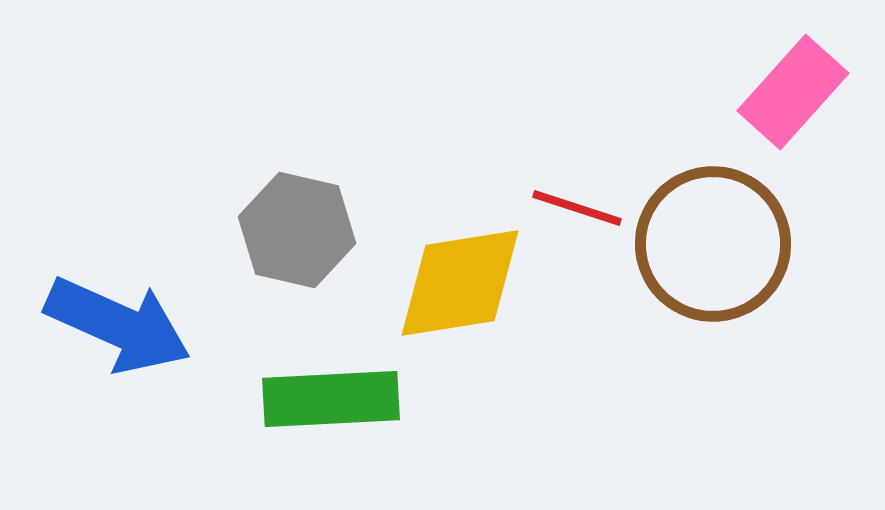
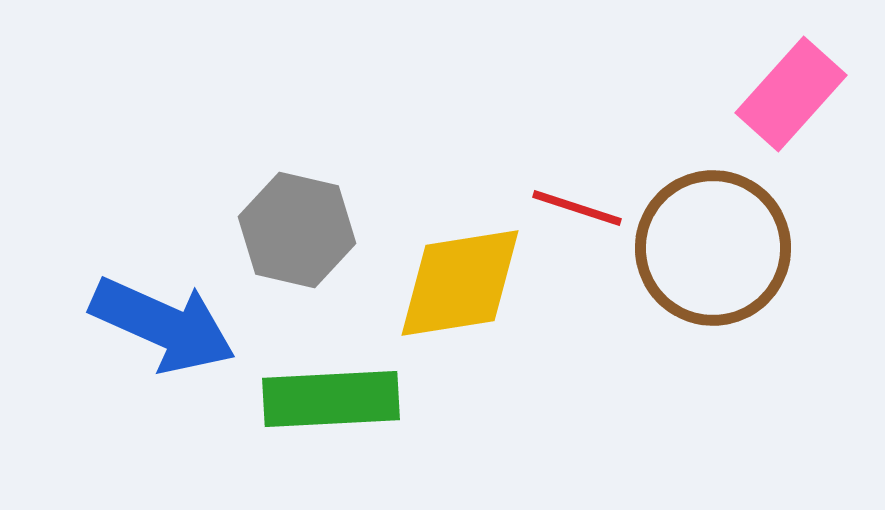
pink rectangle: moved 2 px left, 2 px down
brown circle: moved 4 px down
blue arrow: moved 45 px right
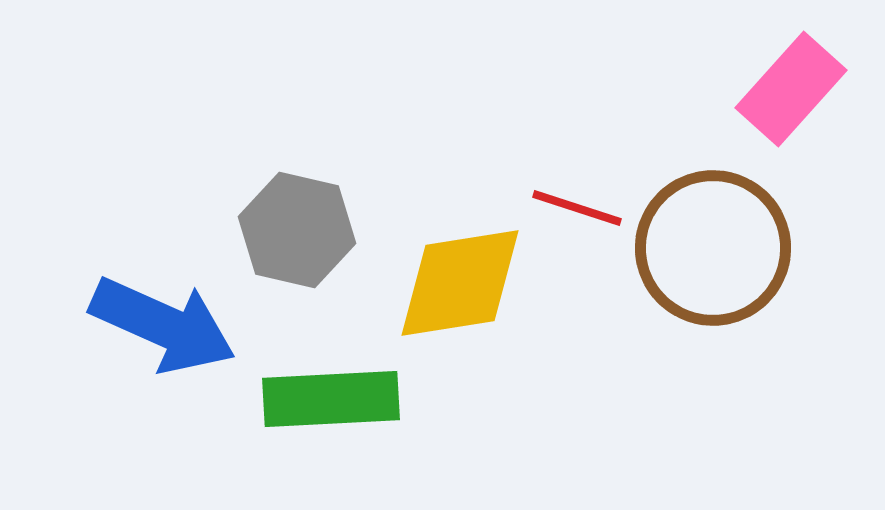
pink rectangle: moved 5 px up
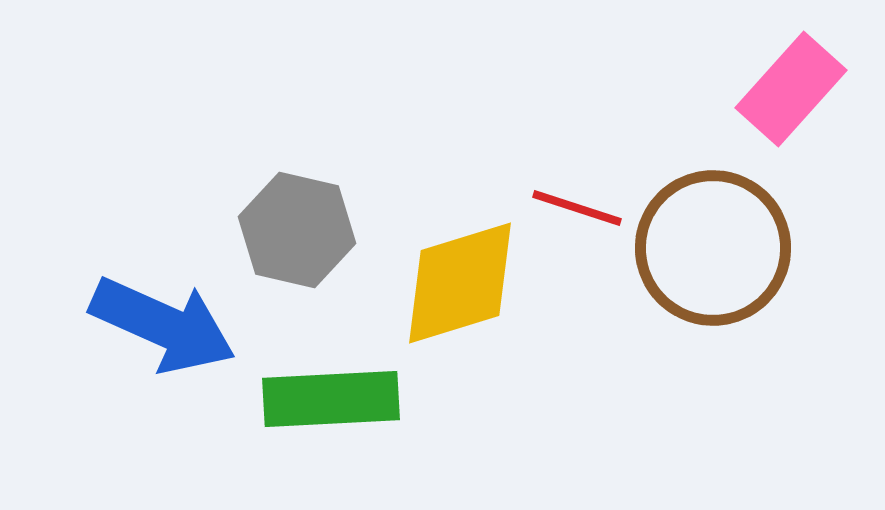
yellow diamond: rotated 8 degrees counterclockwise
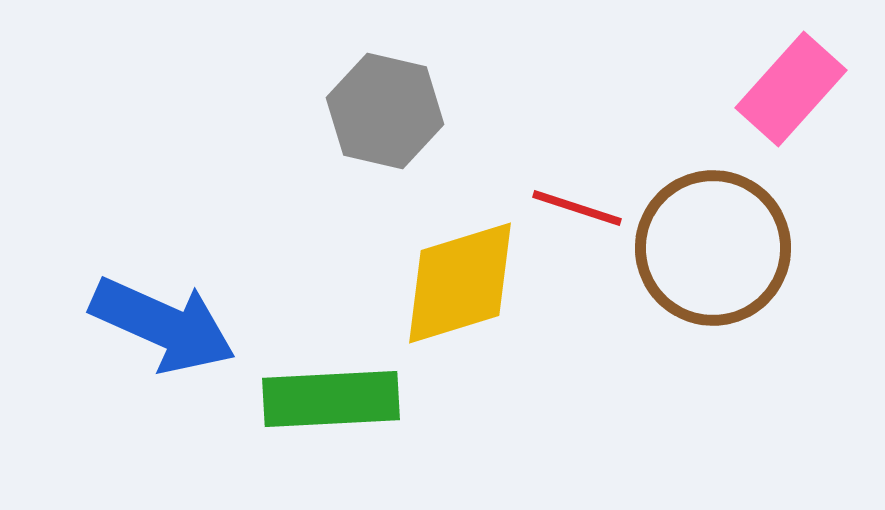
gray hexagon: moved 88 px right, 119 px up
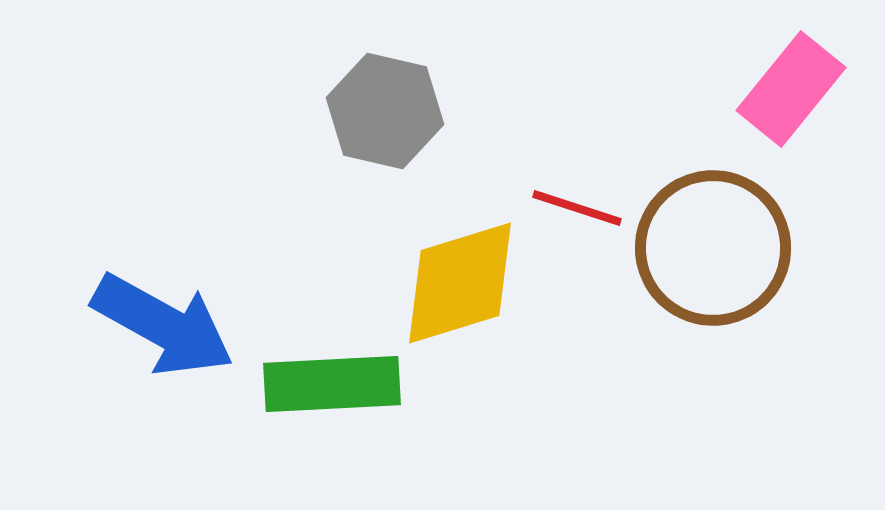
pink rectangle: rotated 3 degrees counterclockwise
blue arrow: rotated 5 degrees clockwise
green rectangle: moved 1 px right, 15 px up
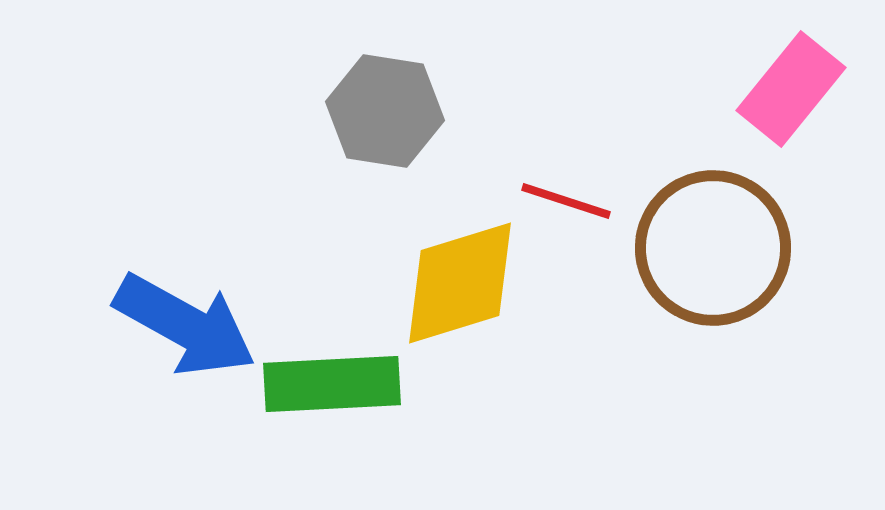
gray hexagon: rotated 4 degrees counterclockwise
red line: moved 11 px left, 7 px up
blue arrow: moved 22 px right
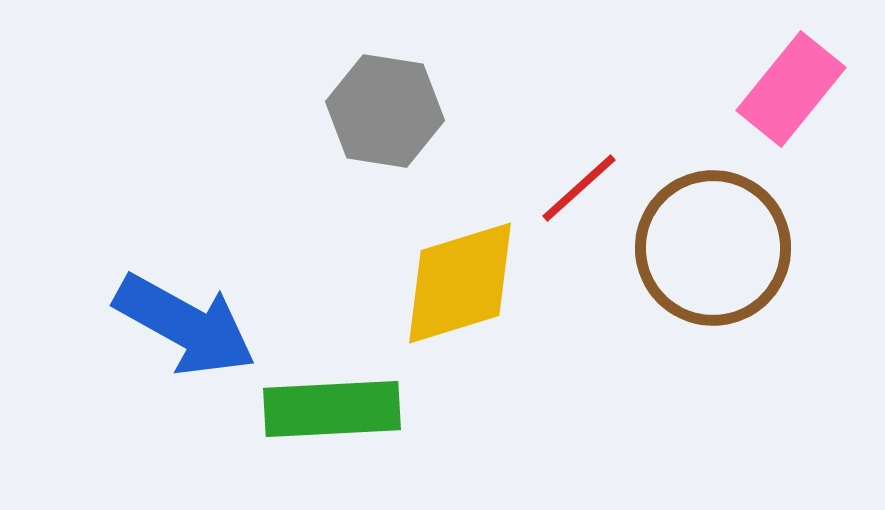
red line: moved 13 px right, 13 px up; rotated 60 degrees counterclockwise
green rectangle: moved 25 px down
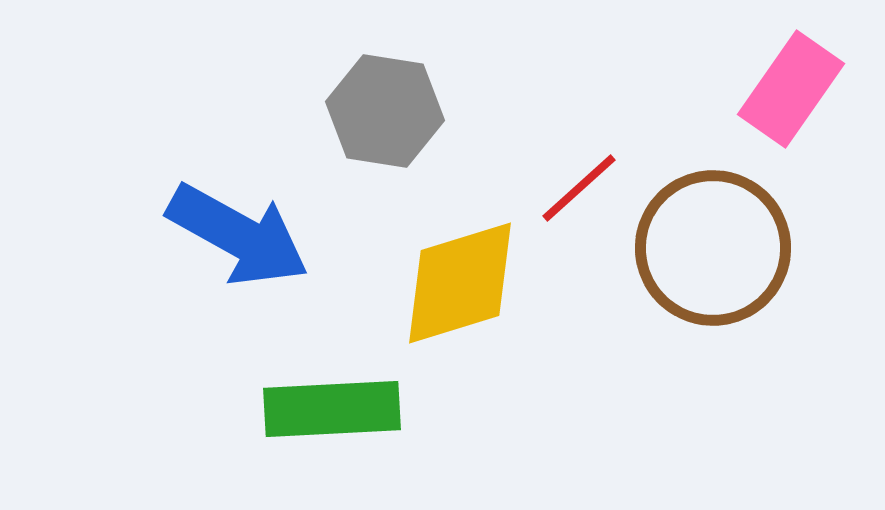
pink rectangle: rotated 4 degrees counterclockwise
blue arrow: moved 53 px right, 90 px up
